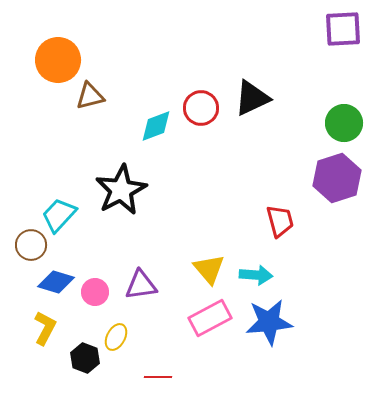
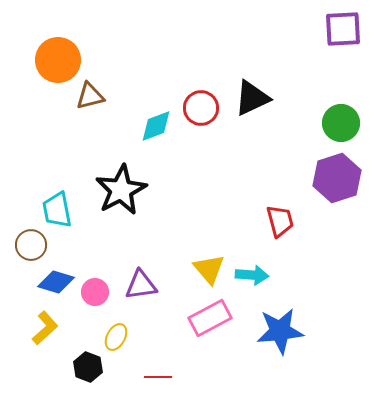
green circle: moved 3 px left
cyan trapezoid: moved 2 px left, 5 px up; rotated 54 degrees counterclockwise
cyan arrow: moved 4 px left
blue star: moved 11 px right, 9 px down
yellow L-shape: rotated 20 degrees clockwise
black hexagon: moved 3 px right, 9 px down
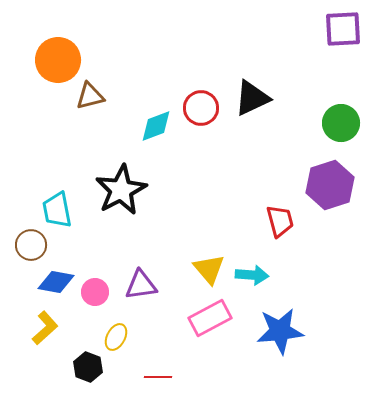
purple hexagon: moved 7 px left, 7 px down
blue diamond: rotated 6 degrees counterclockwise
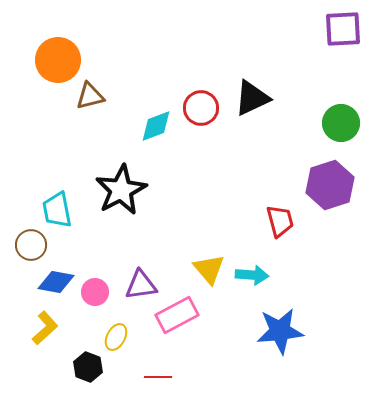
pink rectangle: moved 33 px left, 3 px up
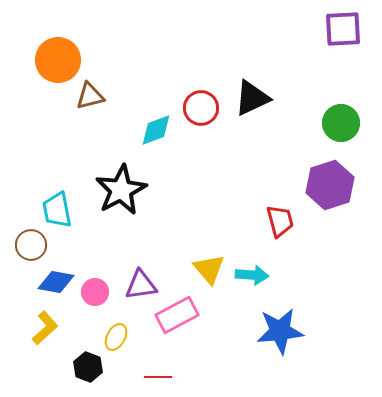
cyan diamond: moved 4 px down
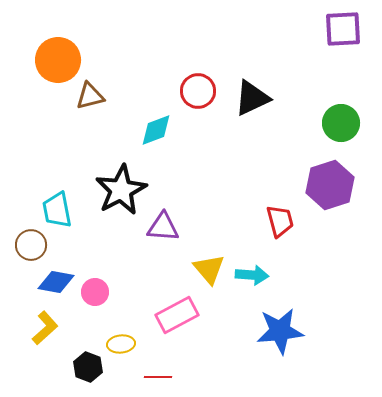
red circle: moved 3 px left, 17 px up
purple triangle: moved 22 px right, 58 px up; rotated 12 degrees clockwise
yellow ellipse: moved 5 px right, 7 px down; rotated 56 degrees clockwise
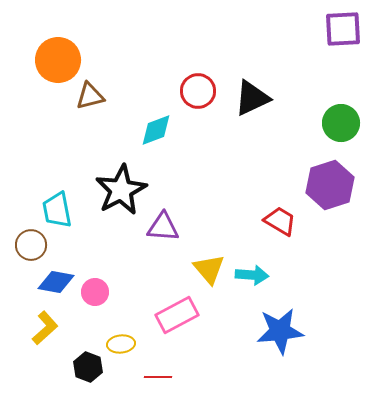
red trapezoid: rotated 44 degrees counterclockwise
